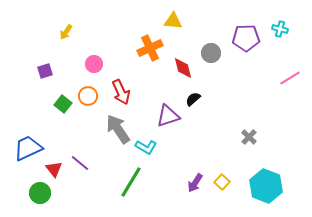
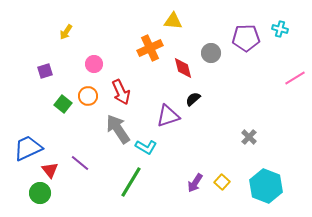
pink line: moved 5 px right
red triangle: moved 4 px left, 1 px down
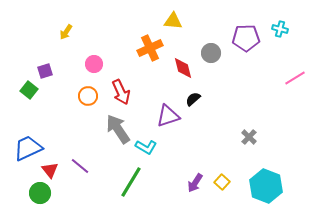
green square: moved 34 px left, 14 px up
purple line: moved 3 px down
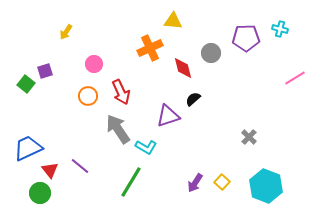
green square: moved 3 px left, 6 px up
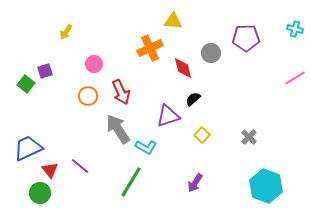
cyan cross: moved 15 px right
yellow square: moved 20 px left, 47 px up
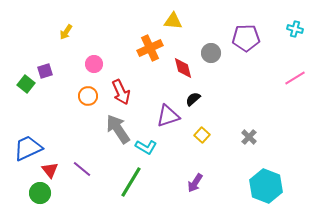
purple line: moved 2 px right, 3 px down
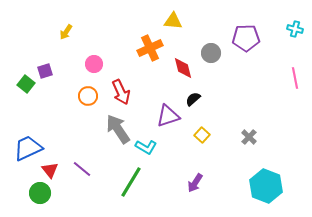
pink line: rotated 70 degrees counterclockwise
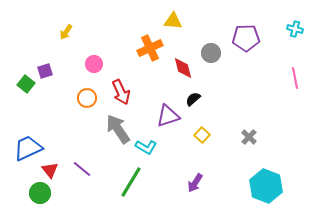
orange circle: moved 1 px left, 2 px down
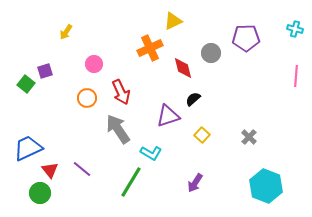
yellow triangle: rotated 30 degrees counterclockwise
pink line: moved 1 px right, 2 px up; rotated 15 degrees clockwise
cyan L-shape: moved 5 px right, 6 px down
